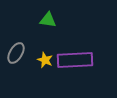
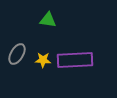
gray ellipse: moved 1 px right, 1 px down
yellow star: moved 2 px left; rotated 21 degrees counterclockwise
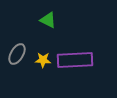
green triangle: rotated 18 degrees clockwise
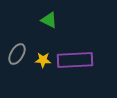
green triangle: moved 1 px right
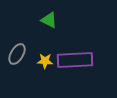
yellow star: moved 2 px right, 1 px down
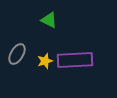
yellow star: rotated 21 degrees counterclockwise
